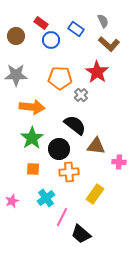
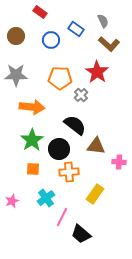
red rectangle: moved 1 px left, 11 px up
green star: moved 2 px down
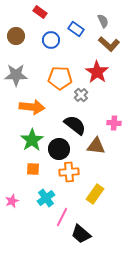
pink cross: moved 5 px left, 39 px up
